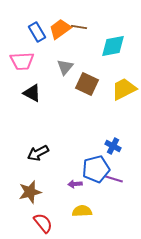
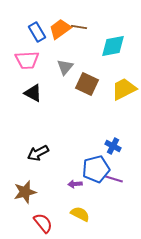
pink trapezoid: moved 5 px right, 1 px up
black triangle: moved 1 px right
brown star: moved 5 px left
yellow semicircle: moved 2 px left, 3 px down; rotated 30 degrees clockwise
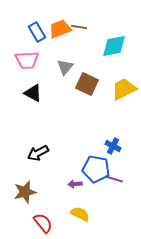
orange trapezoid: rotated 15 degrees clockwise
cyan diamond: moved 1 px right
blue pentagon: rotated 24 degrees clockwise
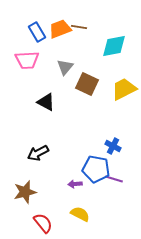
black triangle: moved 13 px right, 9 px down
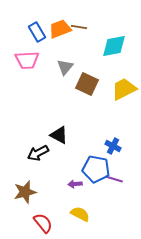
black triangle: moved 13 px right, 33 px down
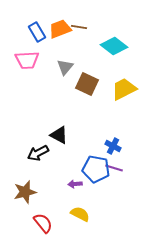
cyan diamond: rotated 48 degrees clockwise
purple line: moved 11 px up
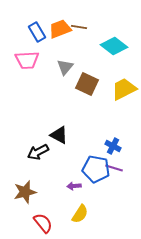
black arrow: moved 1 px up
purple arrow: moved 1 px left, 2 px down
yellow semicircle: rotated 96 degrees clockwise
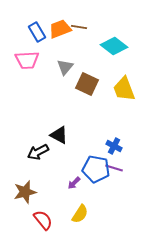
yellow trapezoid: rotated 84 degrees counterclockwise
blue cross: moved 1 px right
purple arrow: moved 3 px up; rotated 40 degrees counterclockwise
red semicircle: moved 3 px up
